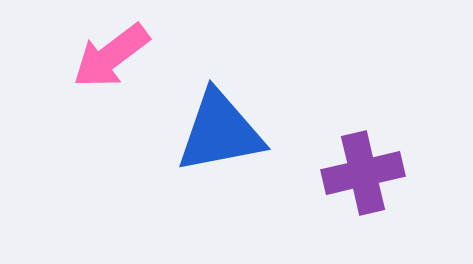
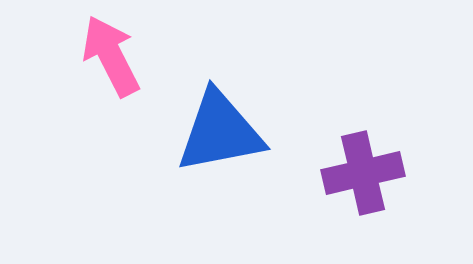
pink arrow: rotated 100 degrees clockwise
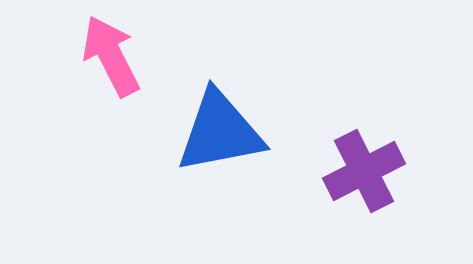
purple cross: moved 1 px right, 2 px up; rotated 14 degrees counterclockwise
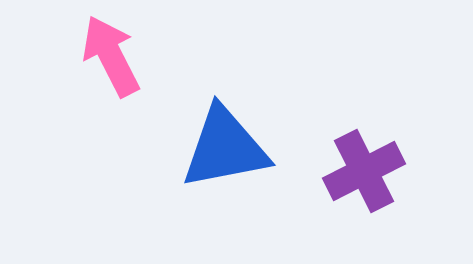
blue triangle: moved 5 px right, 16 px down
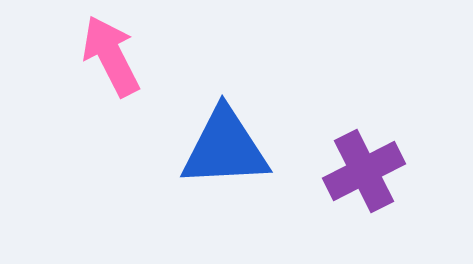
blue triangle: rotated 8 degrees clockwise
